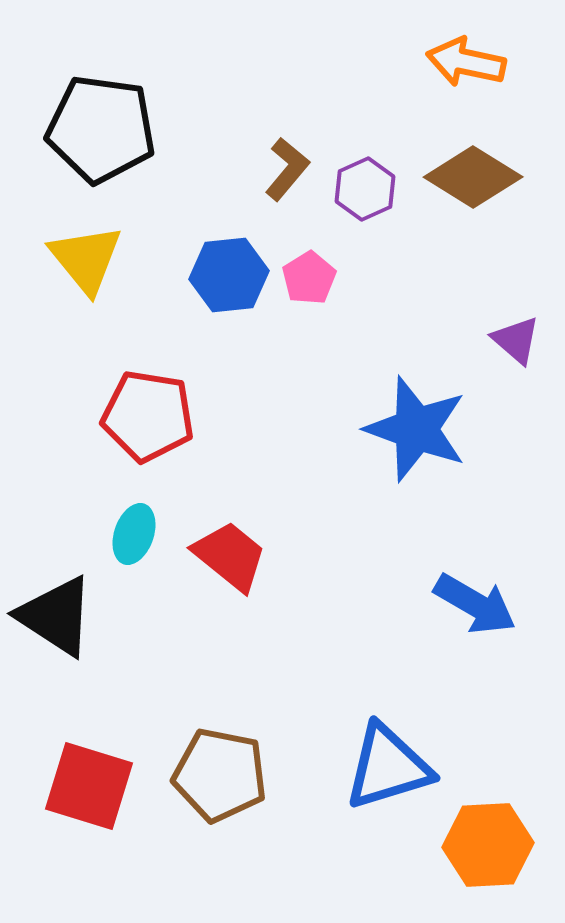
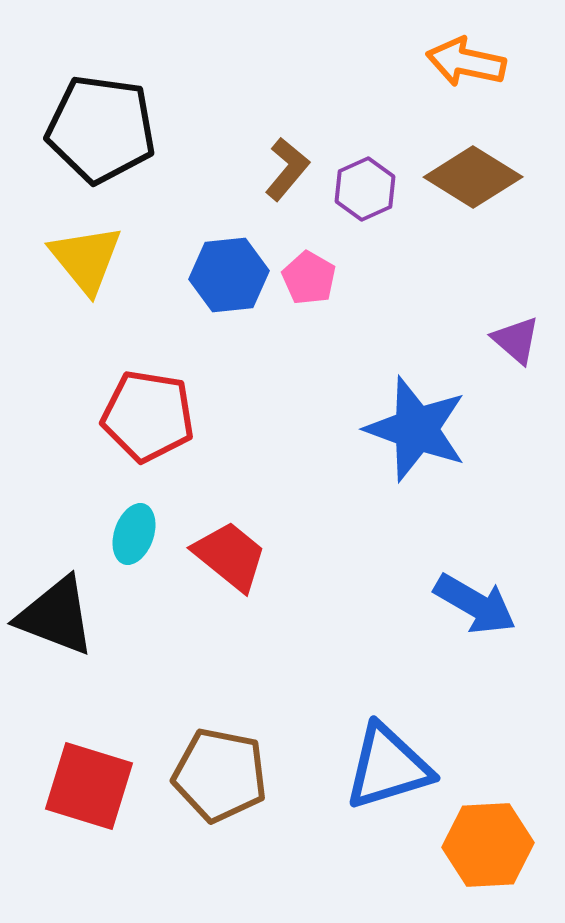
pink pentagon: rotated 10 degrees counterclockwise
black triangle: rotated 12 degrees counterclockwise
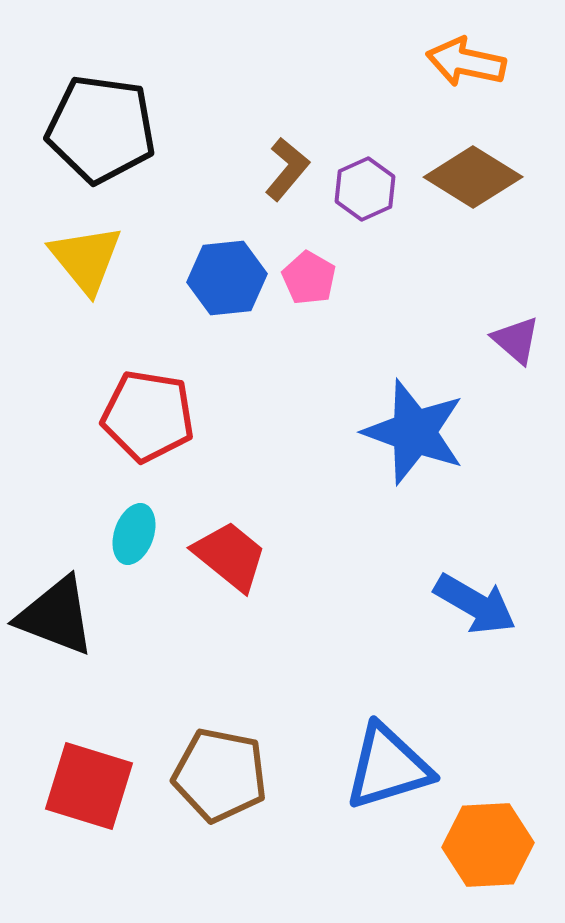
blue hexagon: moved 2 px left, 3 px down
blue star: moved 2 px left, 3 px down
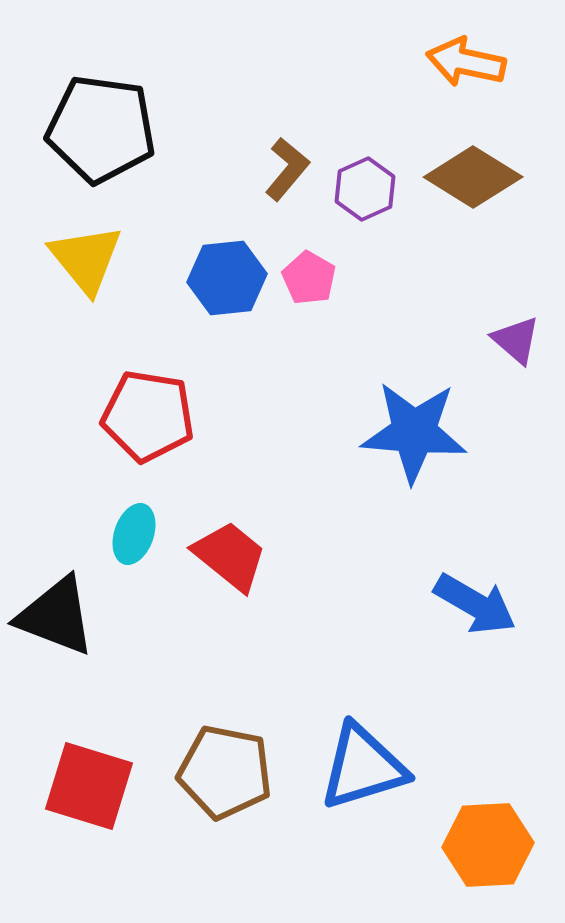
blue star: rotated 15 degrees counterclockwise
blue triangle: moved 25 px left
brown pentagon: moved 5 px right, 3 px up
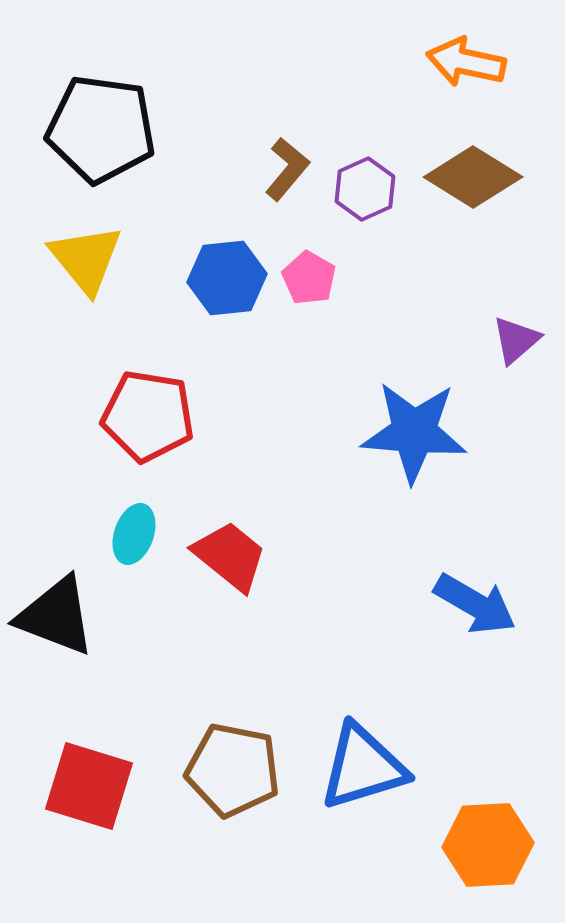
purple triangle: rotated 38 degrees clockwise
brown pentagon: moved 8 px right, 2 px up
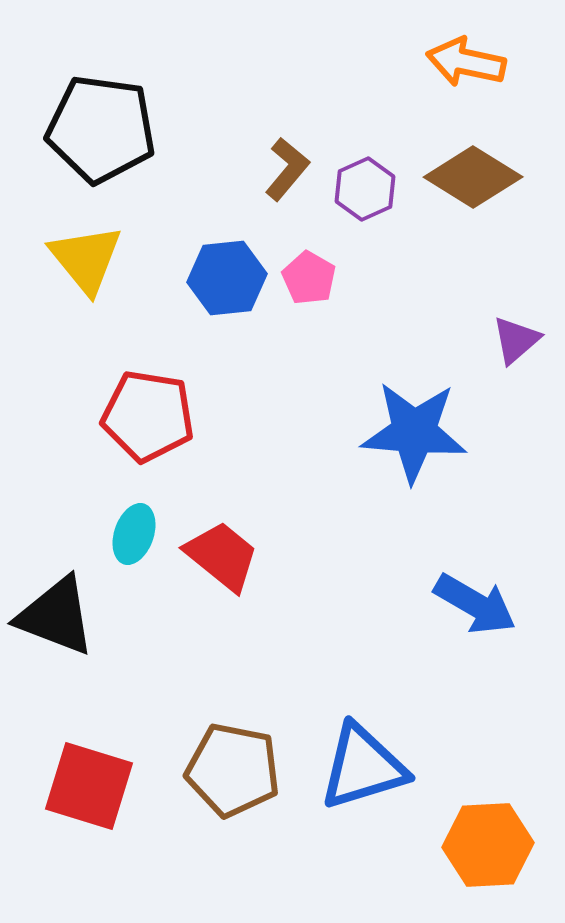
red trapezoid: moved 8 px left
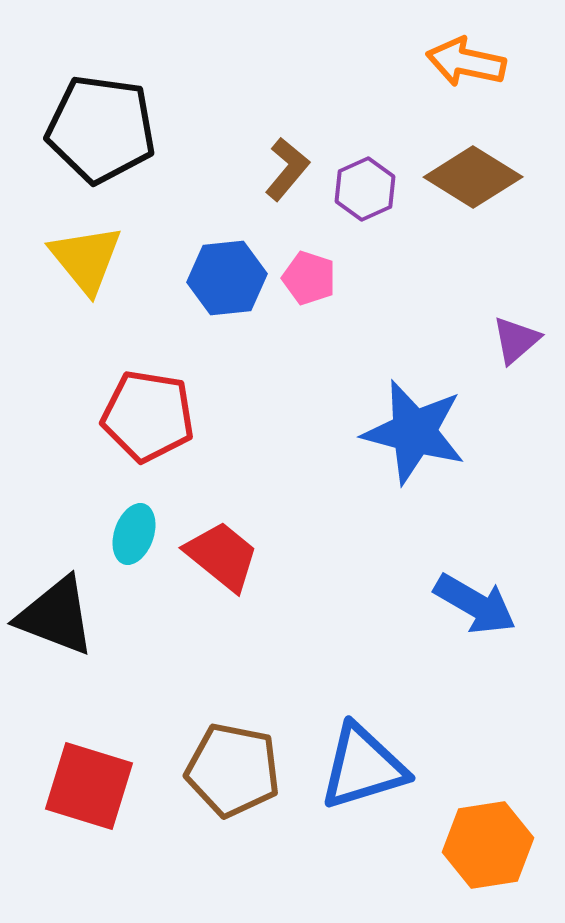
pink pentagon: rotated 12 degrees counterclockwise
blue star: rotated 10 degrees clockwise
orange hexagon: rotated 6 degrees counterclockwise
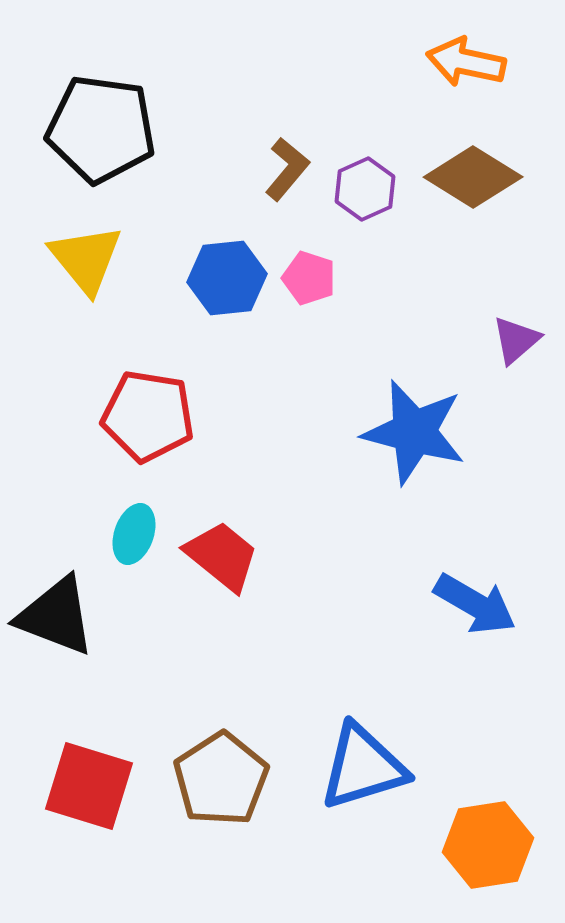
brown pentagon: moved 12 px left, 9 px down; rotated 28 degrees clockwise
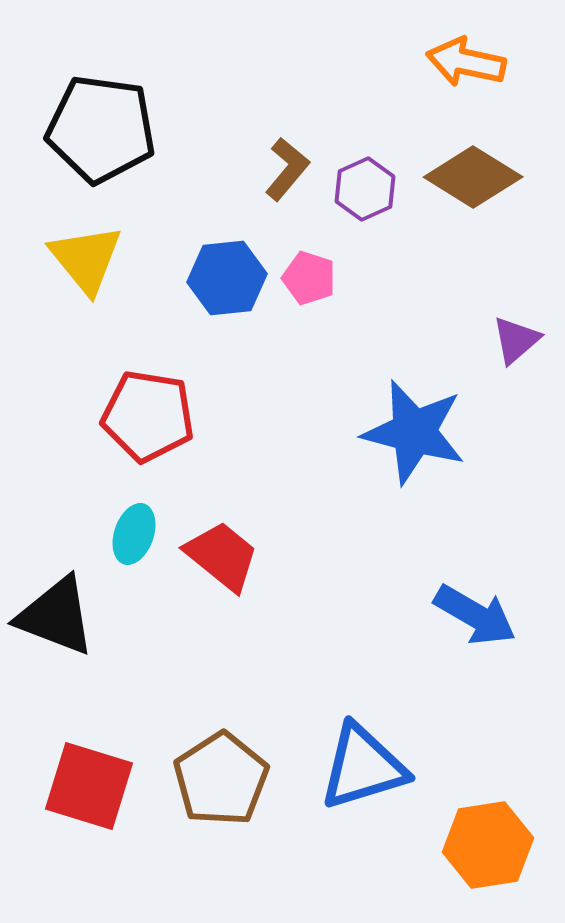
blue arrow: moved 11 px down
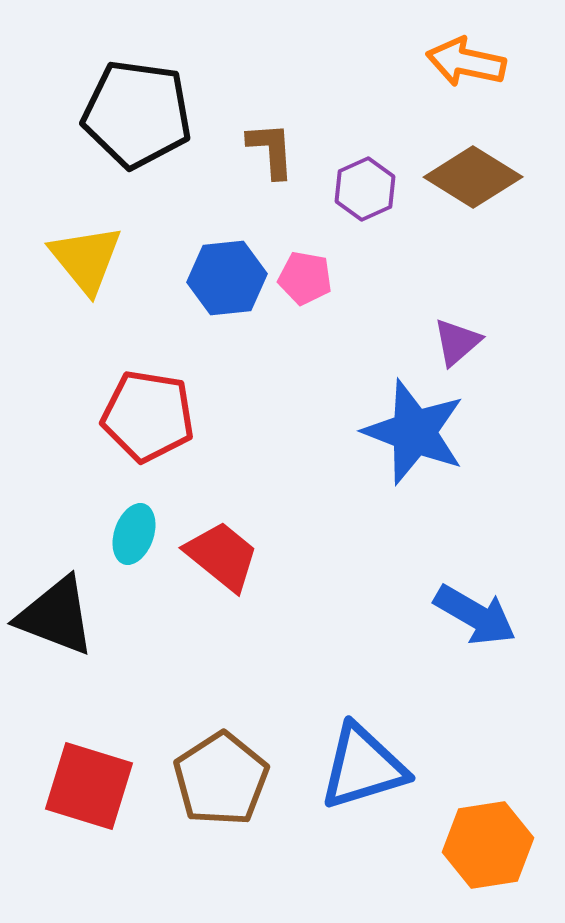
black pentagon: moved 36 px right, 15 px up
brown L-shape: moved 16 px left, 19 px up; rotated 44 degrees counterclockwise
pink pentagon: moved 4 px left; rotated 8 degrees counterclockwise
purple triangle: moved 59 px left, 2 px down
blue star: rotated 6 degrees clockwise
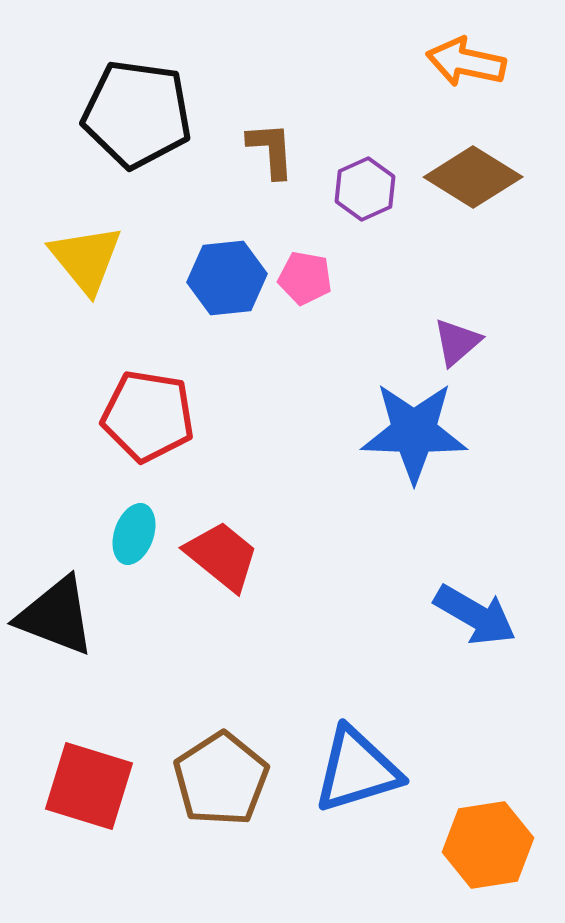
blue star: rotated 19 degrees counterclockwise
blue triangle: moved 6 px left, 3 px down
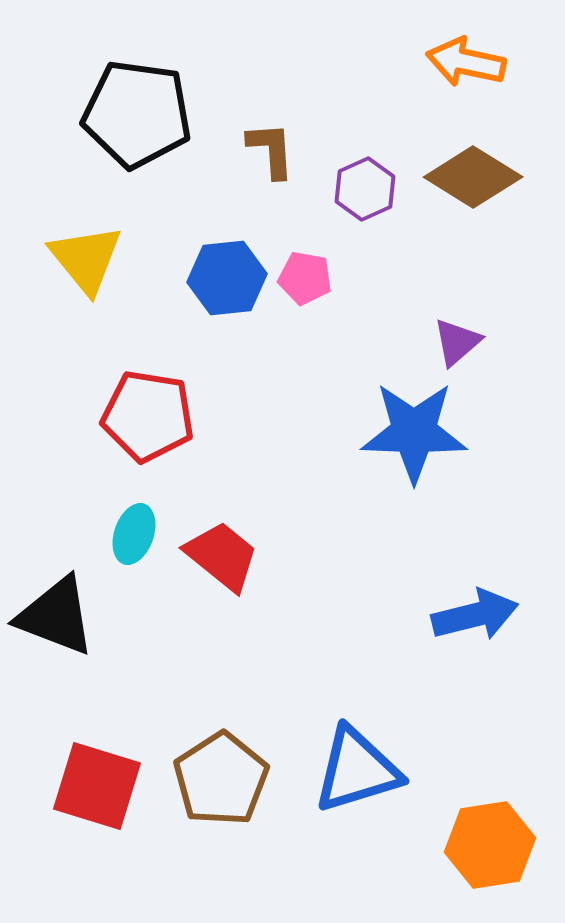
blue arrow: rotated 44 degrees counterclockwise
red square: moved 8 px right
orange hexagon: moved 2 px right
